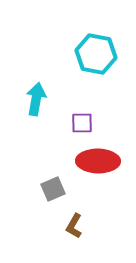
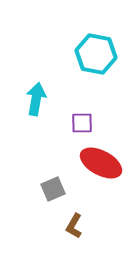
red ellipse: moved 3 px right, 2 px down; rotated 27 degrees clockwise
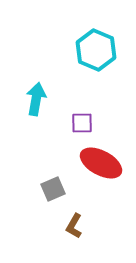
cyan hexagon: moved 4 px up; rotated 12 degrees clockwise
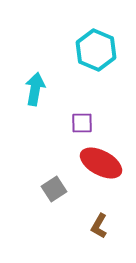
cyan arrow: moved 1 px left, 10 px up
gray square: moved 1 px right; rotated 10 degrees counterclockwise
brown L-shape: moved 25 px right
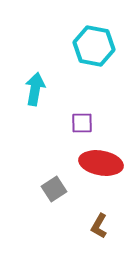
cyan hexagon: moved 2 px left, 4 px up; rotated 12 degrees counterclockwise
red ellipse: rotated 18 degrees counterclockwise
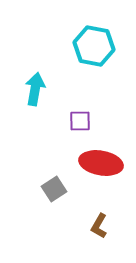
purple square: moved 2 px left, 2 px up
